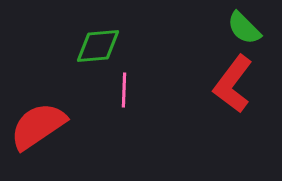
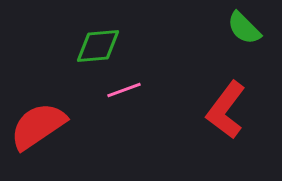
red L-shape: moved 7 px left, 26 px down
pink line: rotated 68 degrees clockwise
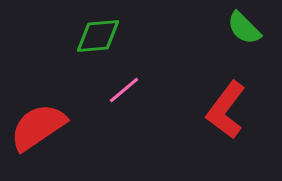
green diamond: moved 10 px up
pink line: rotated 20 degrees counterclockwise
red semicircle: moved 1 px down
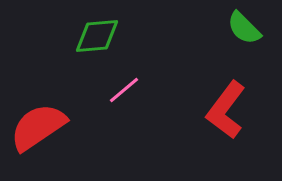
green diamond: moved 1 px left
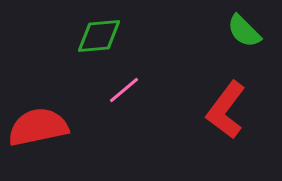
green semicircle: moved 3 px down
green diamond: moved 2 px right
red semicircle: rotated 22 degrees clockwise
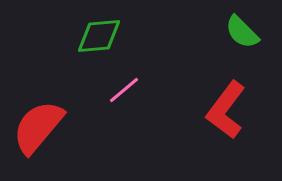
green semicircle: moved 2 px left, 1 px down
red semicircle: rotated 38 degrees counterclockwise
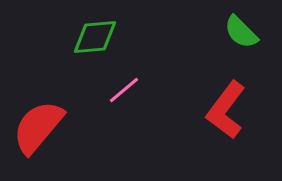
green semicircle: moved 1 px left
green diamond: moved 4 px left, 1 px down
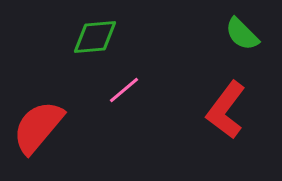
green semicircle: moved 1 px right, 2 px down
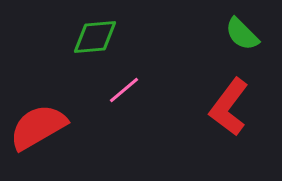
red L-shape: moved 3 px right, 3 px up
red semicircle: rotated 20 degrees clockwise
